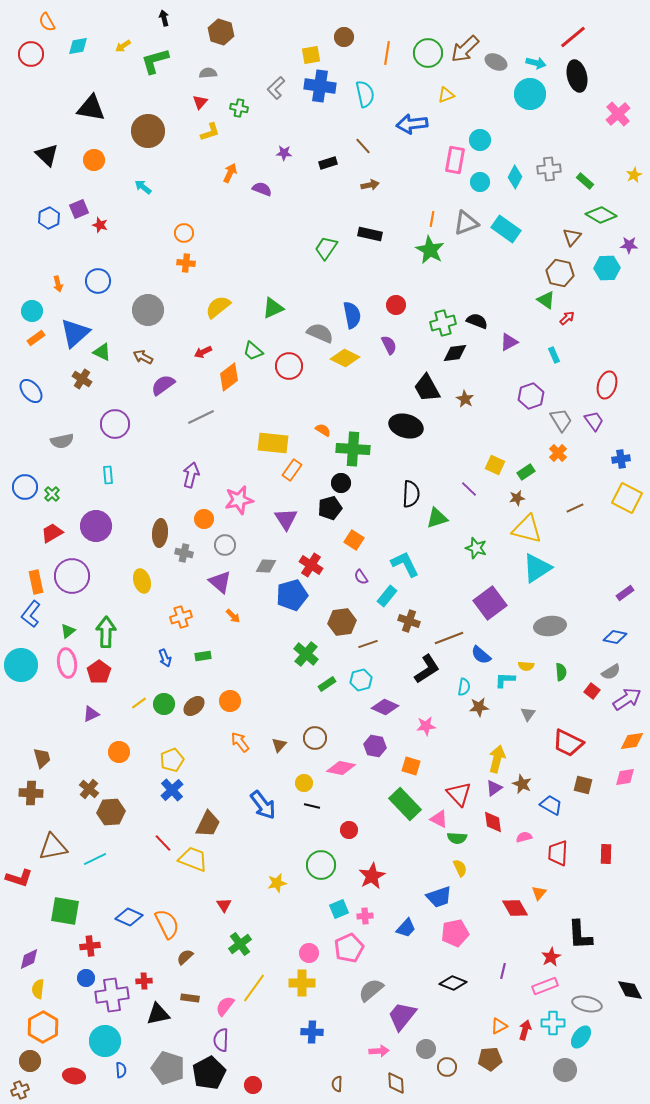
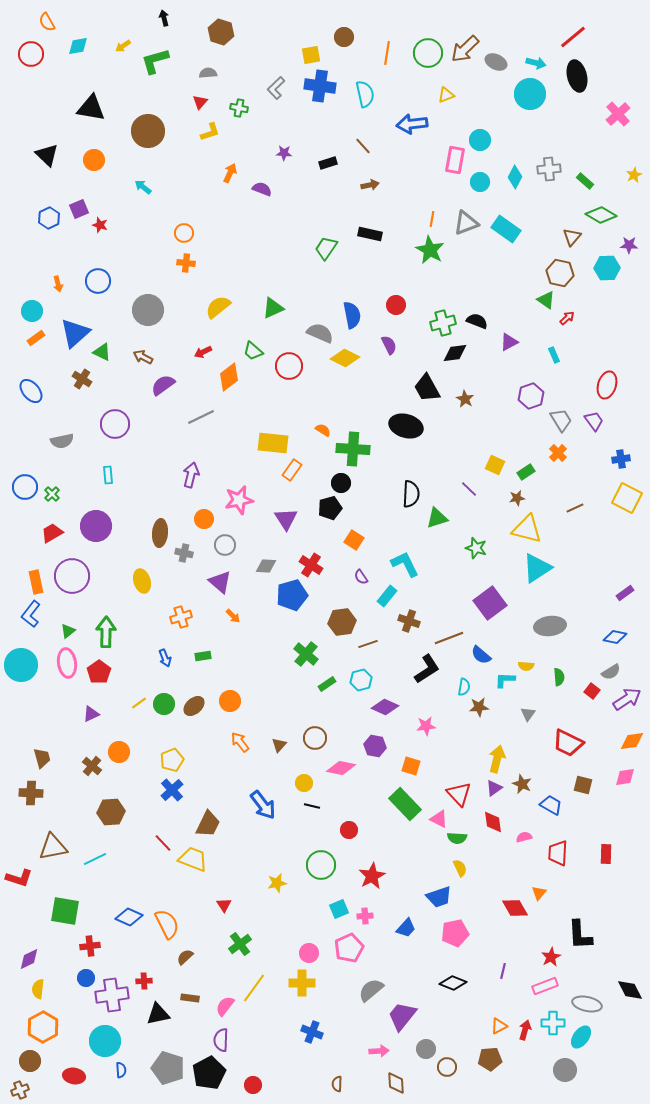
green semicircle at (561, 672): moved 2 px left, 5 px down
brown cross at (89, 789): moved 3 px right, 23 px up
blue cross at (312, 1032): rotated 20 degrees clockwise
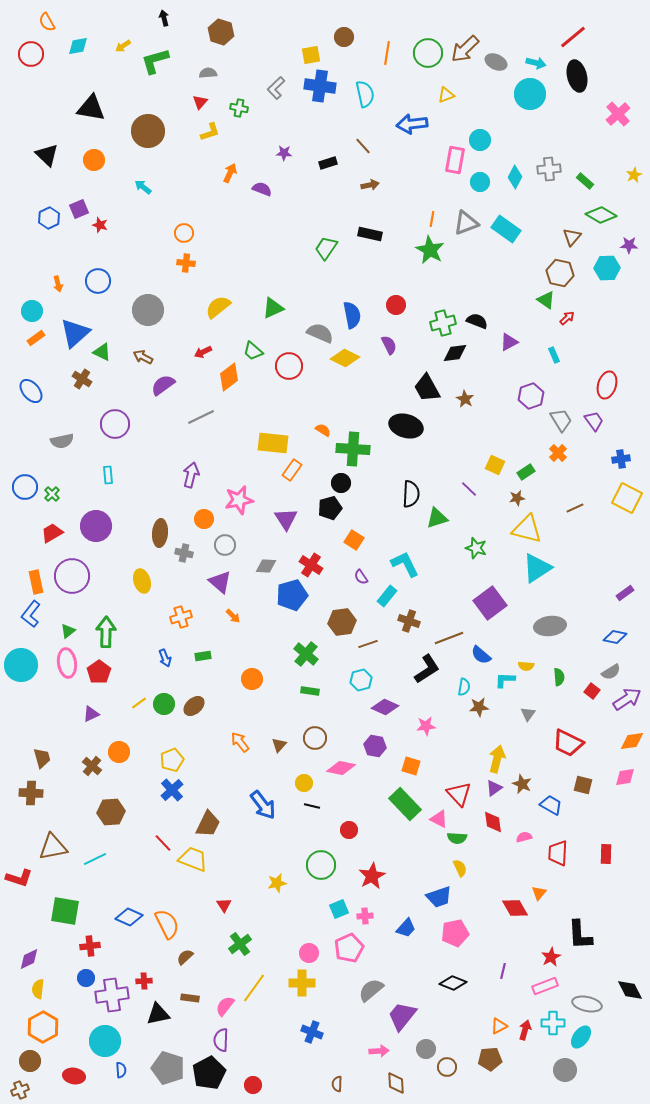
green rectangle at (327, 684): moved 17 px left, 7 px down; rotated 42 degrees clockwise
orange circle at (230, 701): moved 22 px right, 22 px up
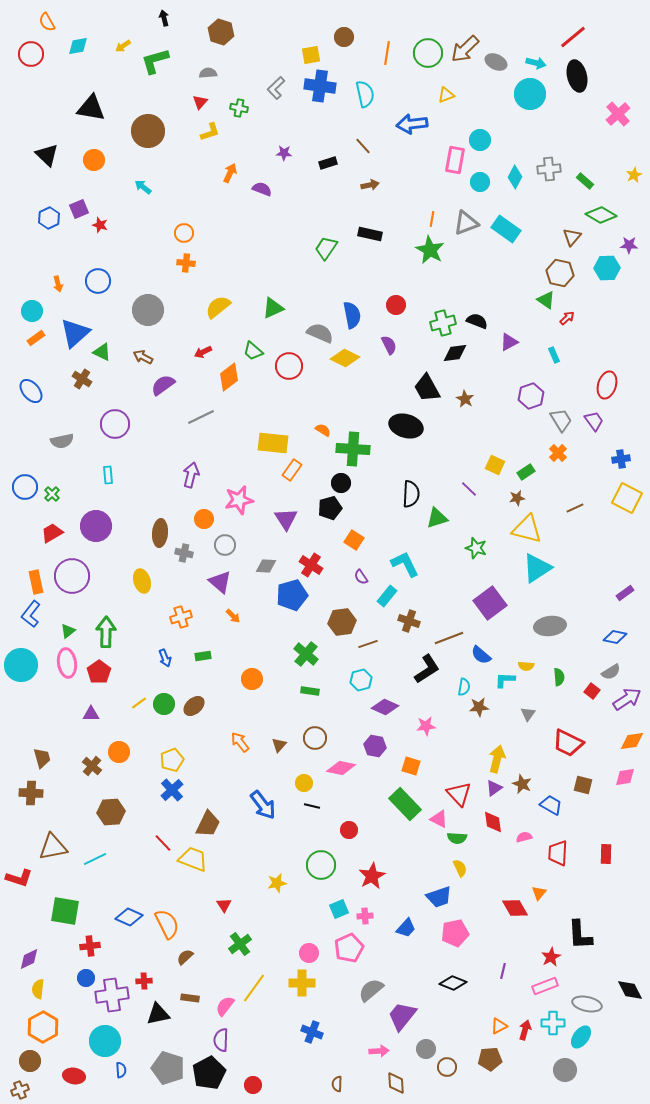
purple triangle at (91, 714): rotated 24 degrees clockwise
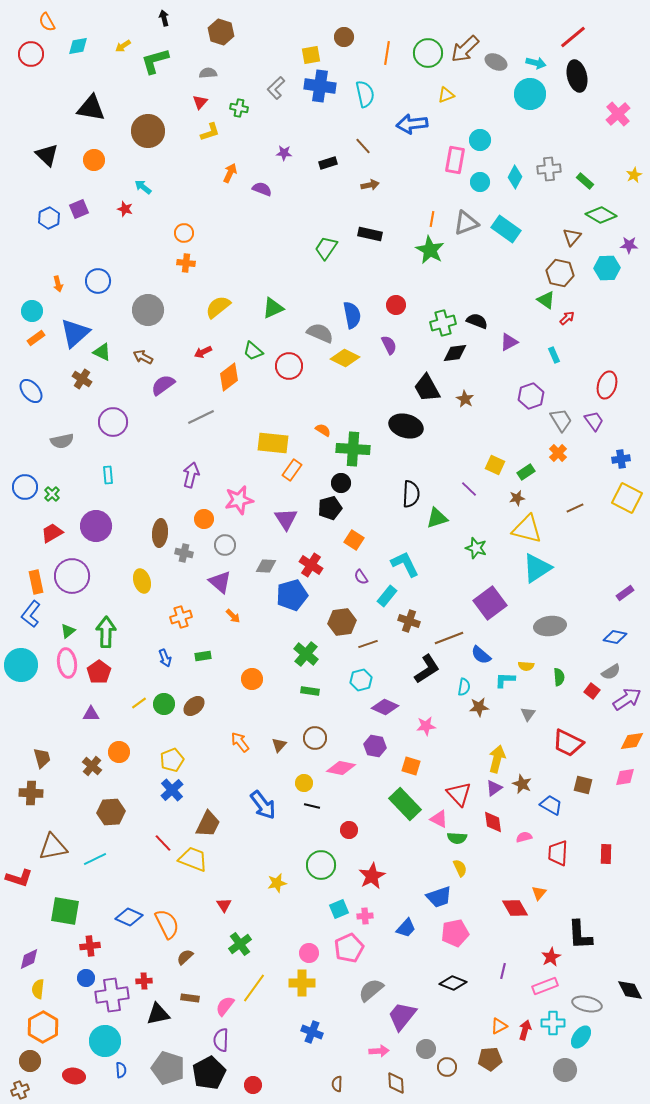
red star at (100, 225): moved 25 px right, 16 px up
purple circle at (115, 424): moved 2 px left, 2 px up
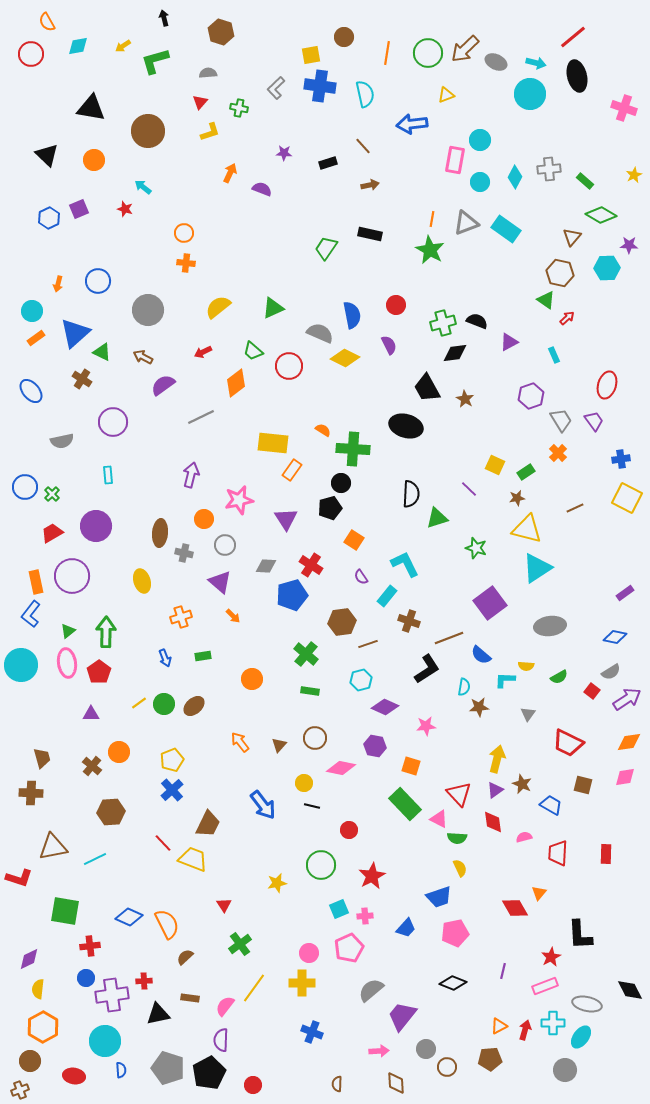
pink cross at (618, 114): moved 6 px right, 6 px up; rotated 30 degrees counterclockwise
orange arrow at (58, 284): rotated 28 degrees clockwise
orange diamond at (229, 377): moved 7 px right, 6 px down
green semicircle at (559, 677): rotated 66 degrees clockwise
orange diamond at (632, 741): moved 3 px left, 1 px down
purple triangle at (494, 788): moved 1 px right, 2 px down
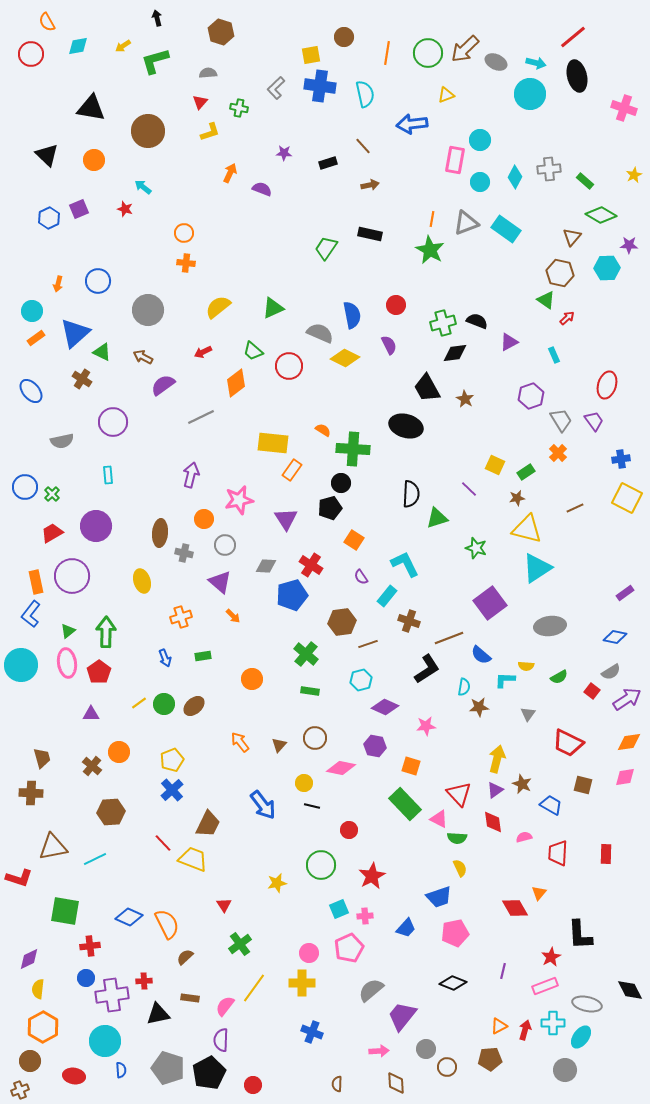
black arrow at (164, 18): moved 7 px left
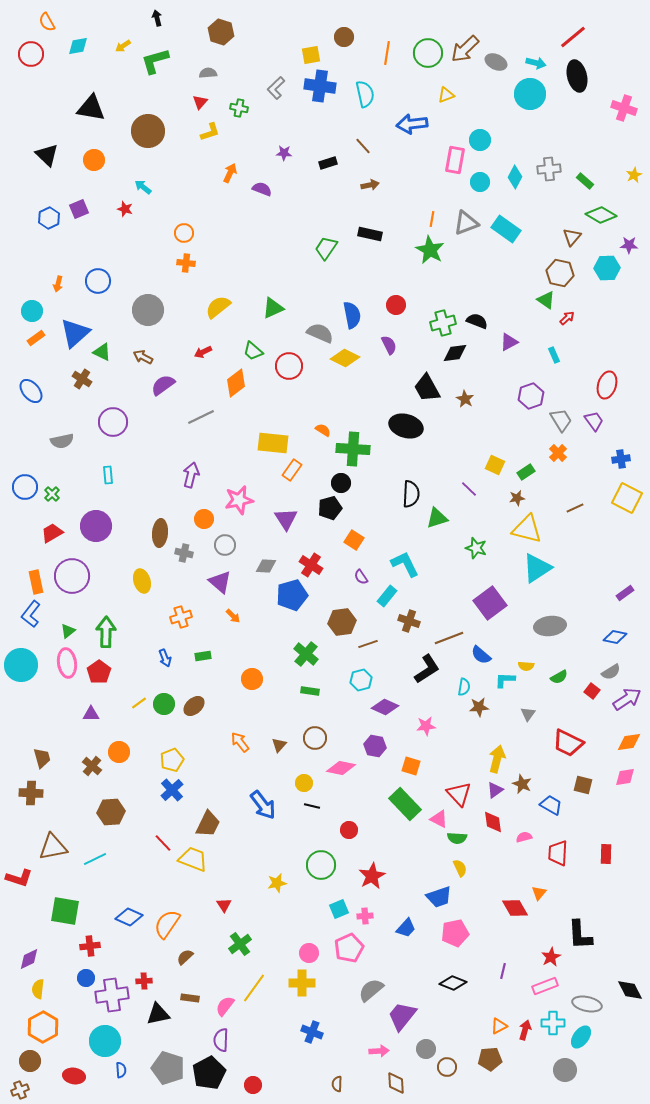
orange semicircle at (167, 924): rotated 120 degrees counterclockwise
